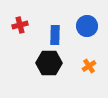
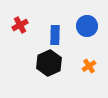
red cross: rotated 14 degrees counterclockwise
black hexagon: rotated 25 degrees counterclockwise
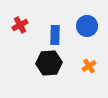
black hexagon: rotated 20 degrees clockwise
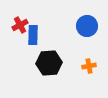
blue rectangle: moved 22 px left
orange cross: rotated 24 degrees clockwise
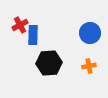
blue circle: moved 3 px right, 7 px down
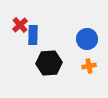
red cross: rotated 14 degrees counterclockwise
blue circle: moved 3 px left, 6 px down
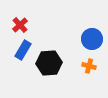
blue rectangle: moved 10 px left, 15 px down; rotated 30 degrees clockwise
blue circle: moved 5 px right
orange cross: rotated 24 degrees clockwise
